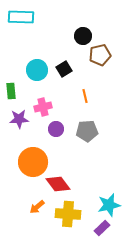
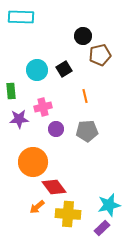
red diamond: moved 4 px left, 3 px down
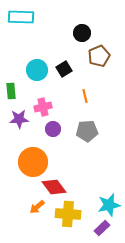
black circle: moved 1 px left, 3 px up
brown pentagon: moved 1 px left, 1 px down; rotated 10 degrees counterclockwise
purple circle: moved 3 px left
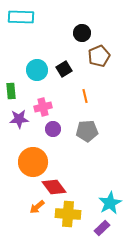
cyan star: moved 1 px right, 2 px up; rotated 15 degrees counterclockwise
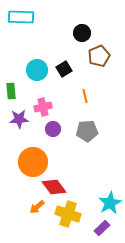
yellow cross: rotated 15 degrees clockwise
